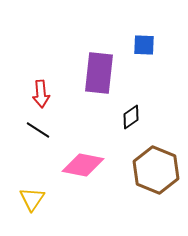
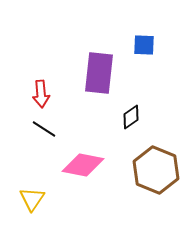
black line: moved 6 px right, 1 px up
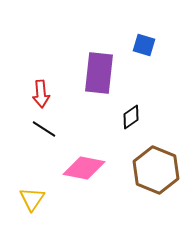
blue square: rotated 15 degrees clockwise
pink diamond: moved 1 px right, 3 px down
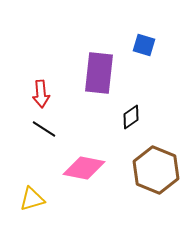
yellow triangle: rotated 40 degrees clockwise
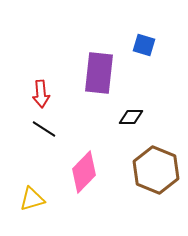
black diamond: rotated 35 degrees clockwise
pink diamond: moved 4 px down; rotated 57 degrees counterclockwise
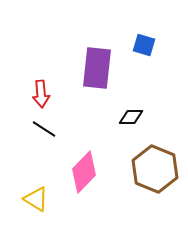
purple rectangle: moved 2 px left, 5 px up
brown hexagon: moved 1 px left, 1 px up
yellow triangle: moved 4 px right; rotated 48 degrees clockwise
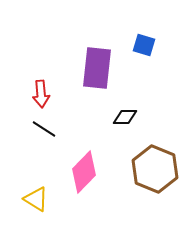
black diamond: moved 6 px left
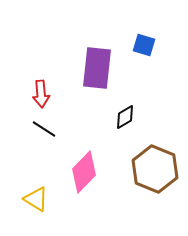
black diamond: rotated 30 degrees counterclockwise
